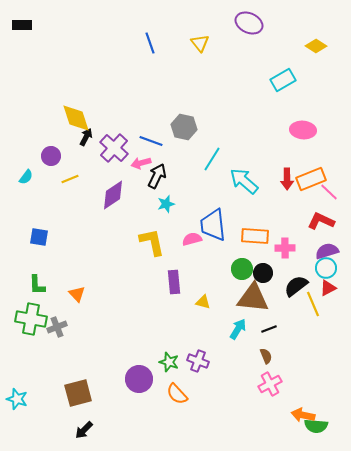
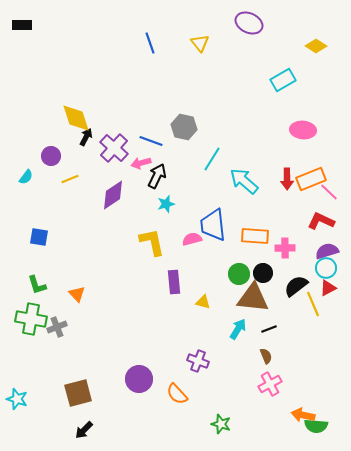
green circle at (242, 269): moved 3 px left, 5 px down
green L-shape at (37, 285): rotated 15 degrees counterclockwise
green star at (169, 362): moved 52 px right, 62 px down
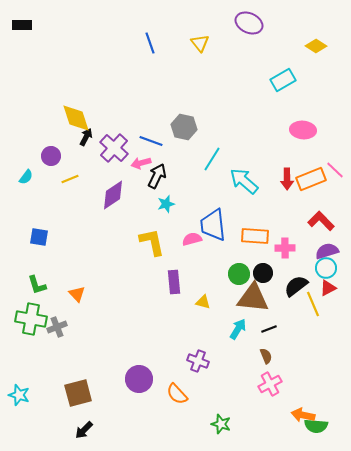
pink line at (329, 192): moved 6 px right, 22 px up
red L-shape at (321, 221): rotated 20 degrees clockwise
cyan star at (17, 399): moved 2 px right, 4 px up
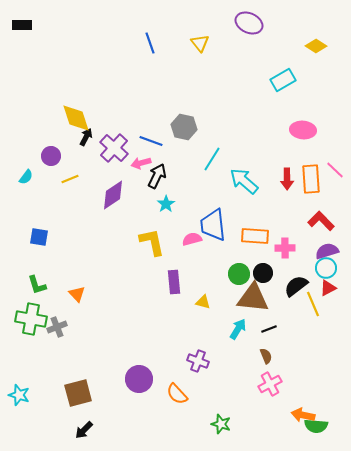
orange rectangle at (311, 179): rotated 72 degrees counterclockwise
cyan star at (166, 204): rotated 18 degrees counterclockwise
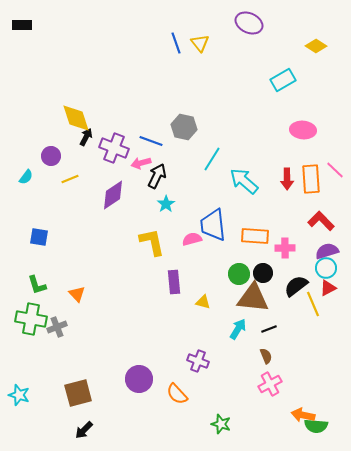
blue line at (150, 43): moved 26 px right
purple cross at (114, 148): rotated 20 degrees counterclockwise
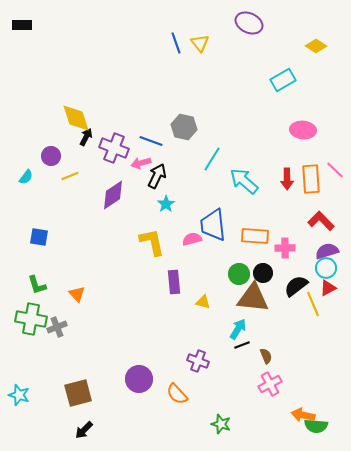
yellow line at (70, 179): moved 3 px up
black line at (269, 329): moved 27 px left, 16 px down
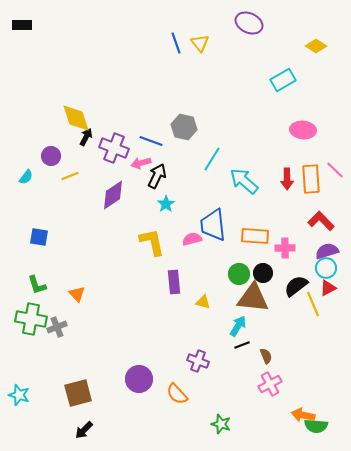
cyan arrow at (238, 329): moved 3 px up
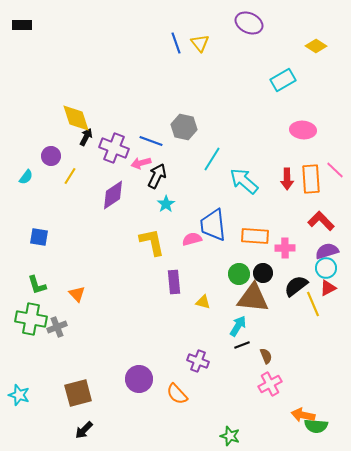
yellow line at (70, 176): rotated 36 degrees counterclockwise
green star at (221, 424): moved 9 px right, 12 px down
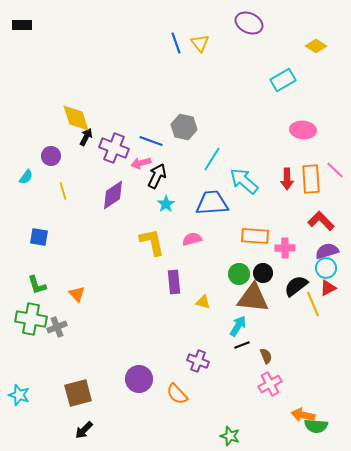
yellow line at (70, 176): moved 7 px left, 15 px down; rotated 48 degrees counterclockwise
blue trapezoid at (213, 225): moved 1 px left, 22 px up; rotated 92 degrees clockwise
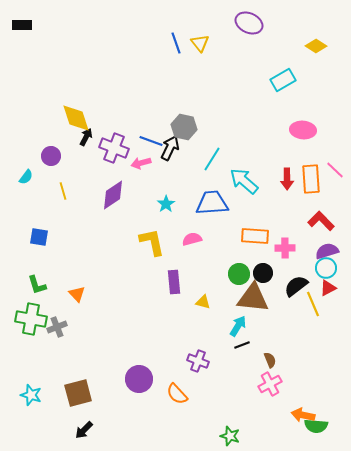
black arrow at (157, 176): moved 13 px right, 28 px up
brown semicircle at (266, 356): moved 4 px right, 4 px down
cyan star at (19, 395): moved 12 px right
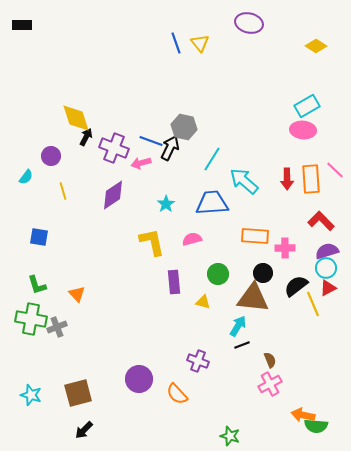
purple ellipse at (249, 23): rotated 12 degrees counterclockwise
cyan rectangle at (283, 80): moved 24 px right, 26 px down
green circle at (239, 274): moved 21 px left
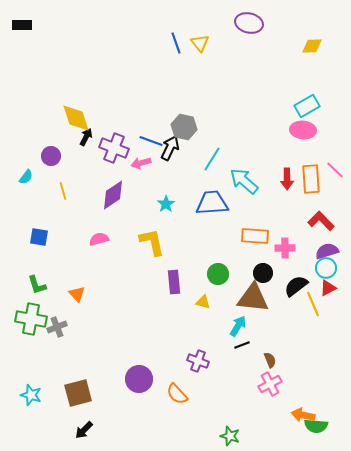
yellow diamond at (316, 46): moved 4 px left; rotated 35 degrees counterclockwise
pink semicircle at (192, 239): moved 93 px left
